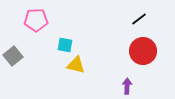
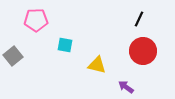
black line: rotated 28 degrees counterclockwise
yellow triangle: moved 21 px right
purple arrow: moved 1 px left, 1 px down; rotated 56 degrees counterclockwise
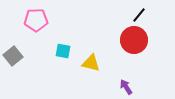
black line: moved 4 px up; rotated 14 degrees clockwise
cyan square: moved 2 px left, 6 px down
red circle: moved 9 px left, 11 px up
yellow triangle: moved 6 px left, 2 px up
purple arrow: rotated 21 degrees clockwise
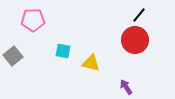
pink pentagon: moved 3 px left
red circle: moved 1 px right
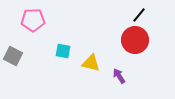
gray square: rotated 24 degrees counterclockwise
purple arrow: moved 7 px left, 11 px up
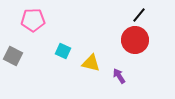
cyan square: rotated 14 degrees clockwise
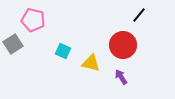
pink pentagon: rotated 15 degrees clockwise
red circle: moved 12 px left, 5 px down
gray square: moved 12 px up; rotated 30 degrees clockwise
purple arrow: moved 2 px right, 1 px down
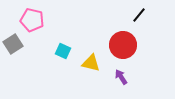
pink pentagon: moved 1 px left
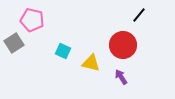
gray square: moved 1 px right, 1 px up
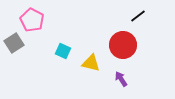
black line: moved 1 px left, 1 px down; rotated 14 degrees clockwise
pink pentagon: rotated 15 degrees clockwise
purple arrow: moved 2 px down
